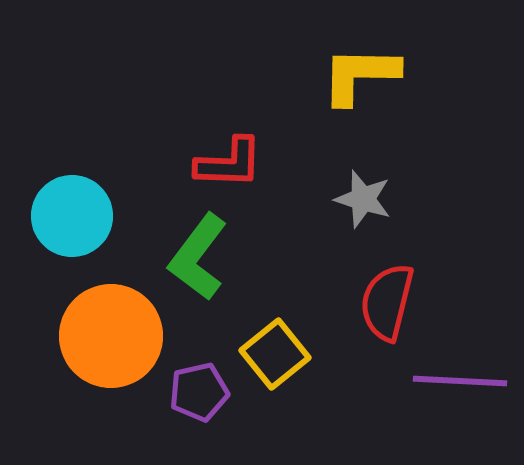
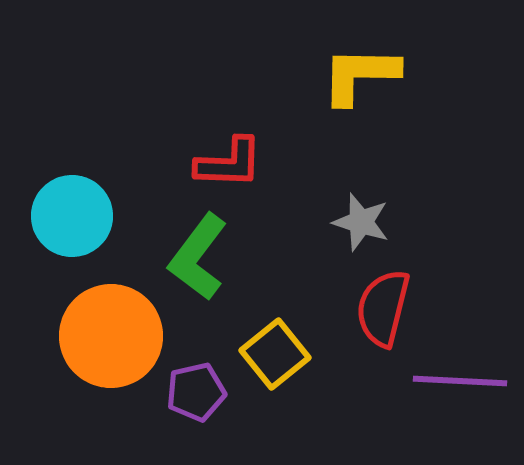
gray star: moved 2 px left, 23 px down
red semicircle: moved 4 px left, 6 px down
purple pentagon: moved 3 px left
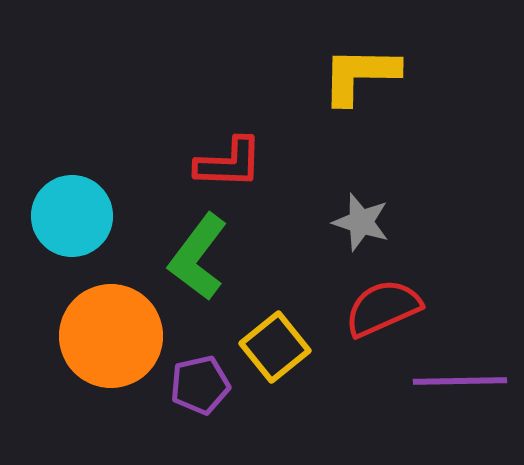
red semicircle: rotated 52 degrees clockwise
yellow square: moved 7 px up
purple line: rotated 4 degrees counterclockwise
purple pentagon: moved 4 px right, 7 px up
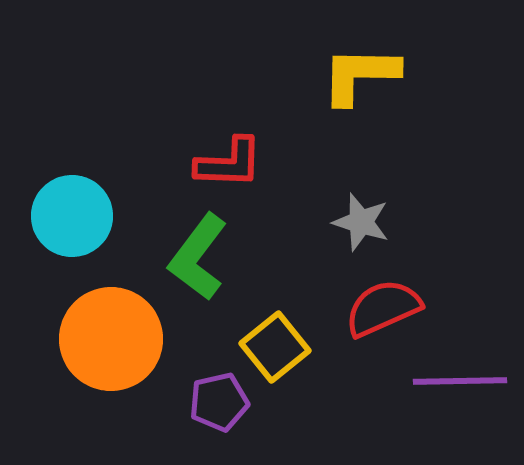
orange circle: moved 3 px down
purple pentagon: moved 19 px right, 17 px down
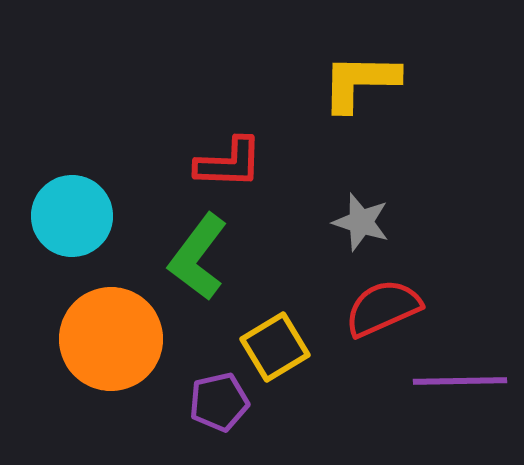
yellow L-shape: moved 7 px down
yellow square: rotated 8 degrees clockwise
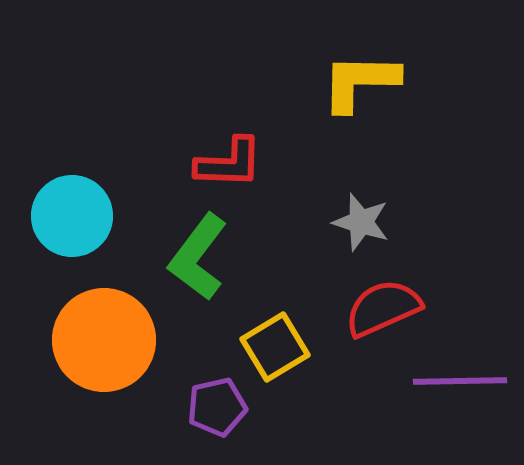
orange circle: moved 7 px left, 1 px down
purple pentagon: moved 2 px left, 5 px down
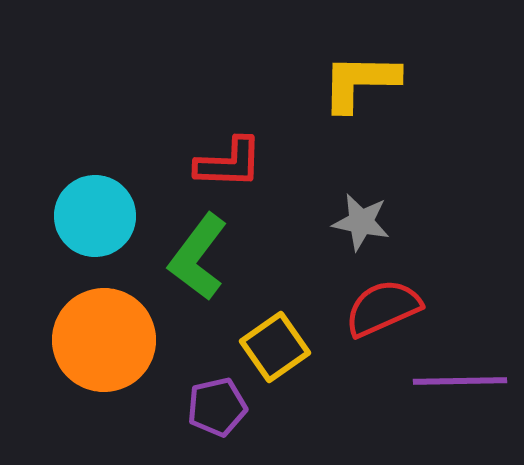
cyan circle: moved 23 px right
gray star: rotated 6 degrees counterclockwise
yellow square: rotated 4 degrees counterclockwise
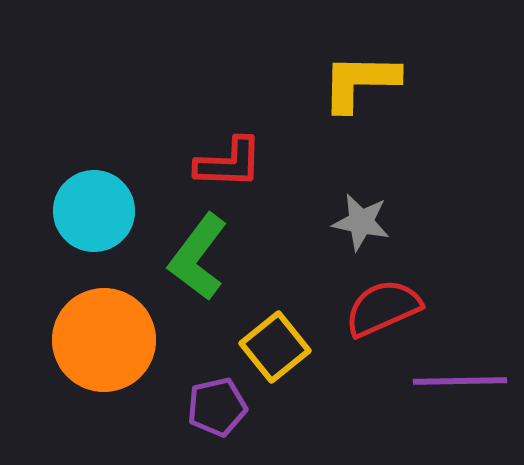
cyan circle: moved 1 px left, 5 px up
yellow square: rotated 4 degrees counterclockwise
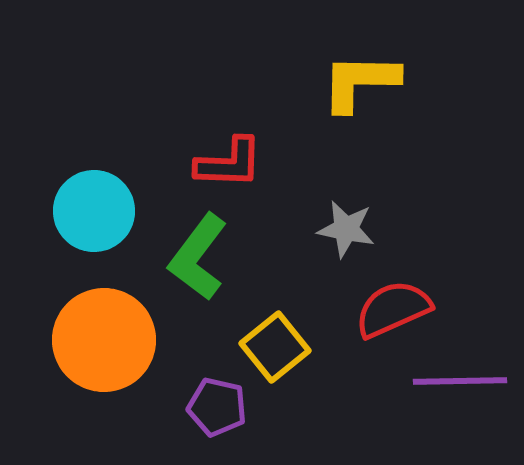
gray star: moved 15 px left, 7 px down
red semicircle: moved 10 px right, 1 px down
purple pentagon: rotated 26 degrees clockwise
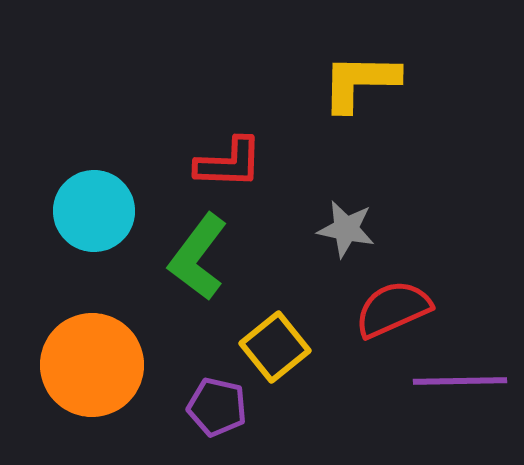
orange circle: moved 12 px left, 25 px down
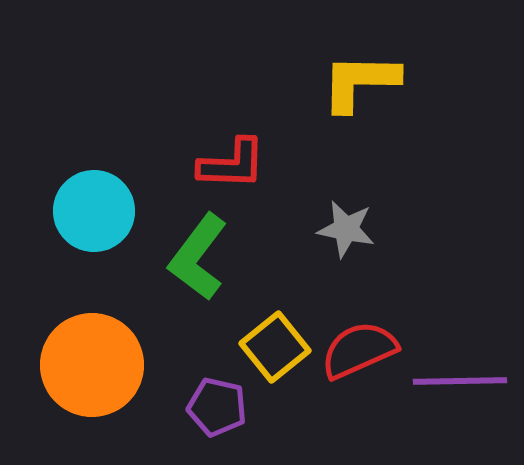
red L-shape: moved 3 px right, 1 px down
red semicircle: moved 34 px left, 41 px down
